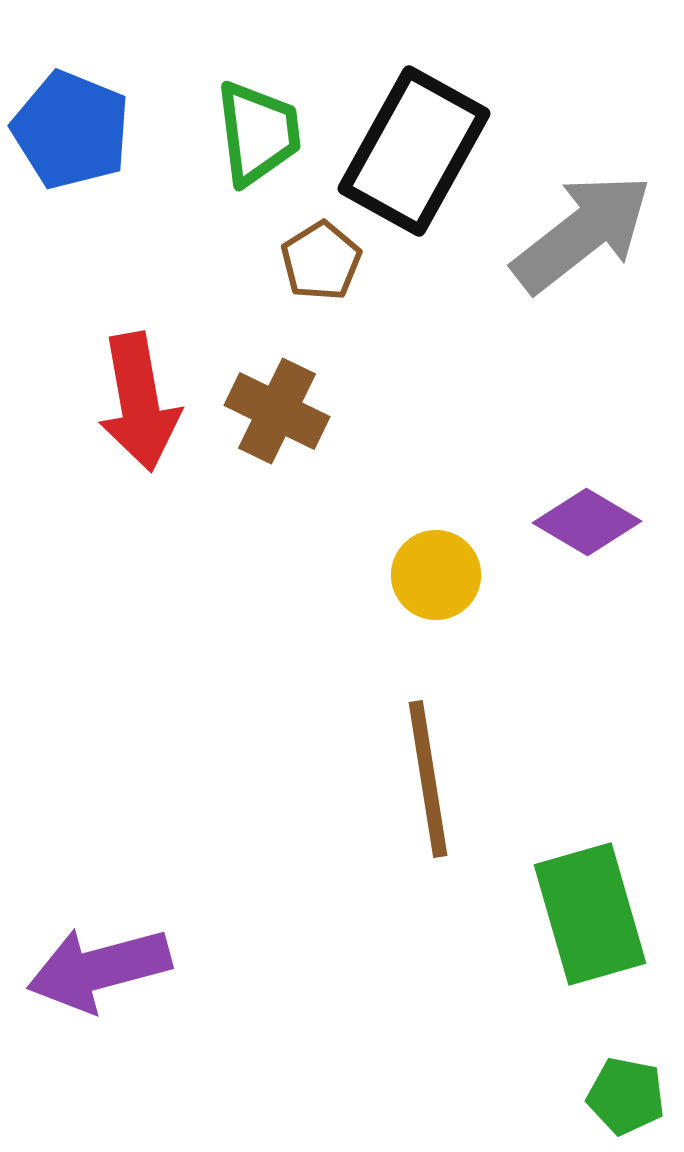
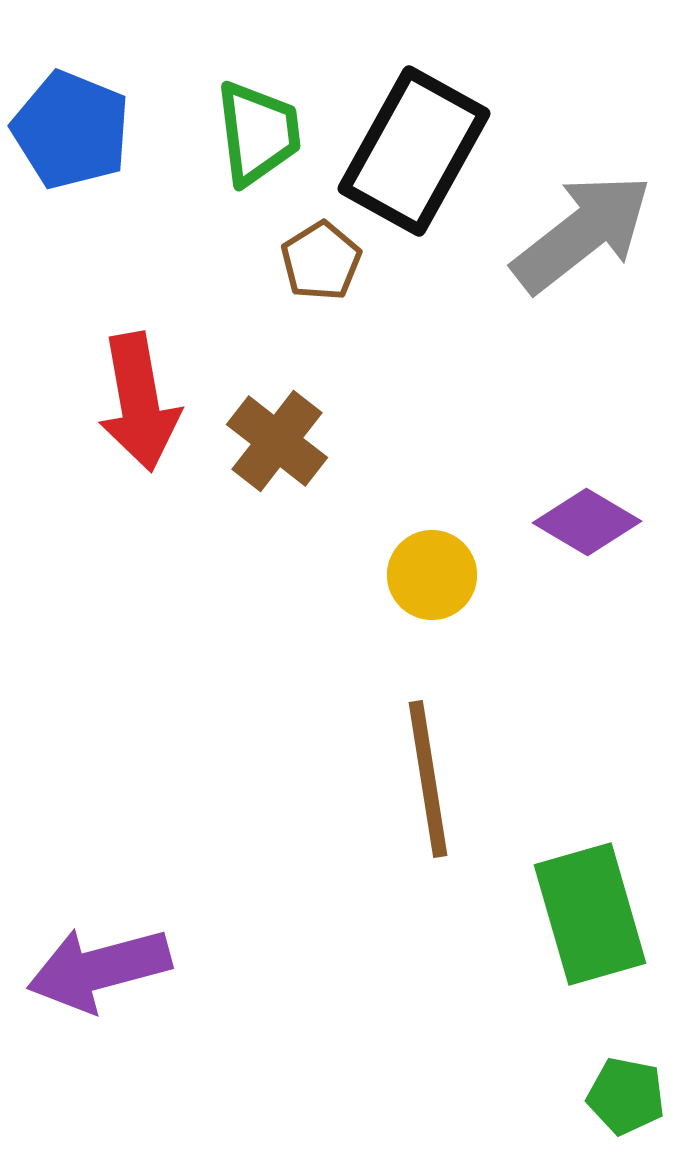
brown cross: moved 30 px down; rotated 12 degrees clockwise
yellow circle: moved 4 px left
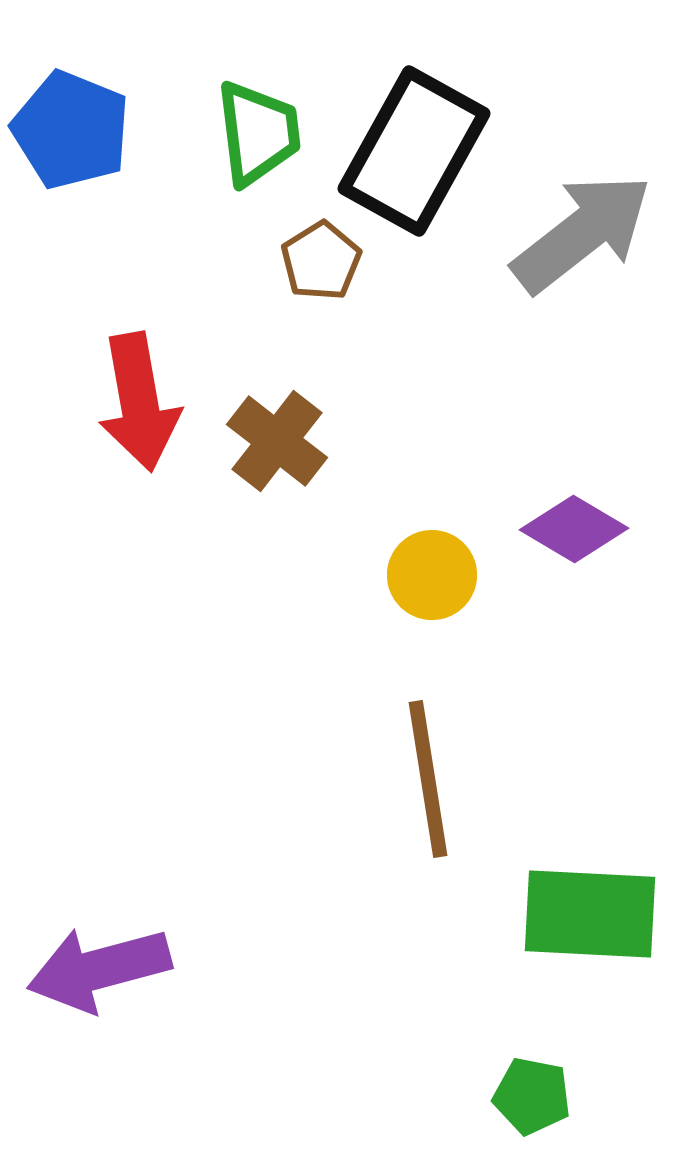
purple diamond: moved 13 px left, 7 px down
green rectangle: rotated 71 degrees counterclockwise
green pentagon: moved 94 px left
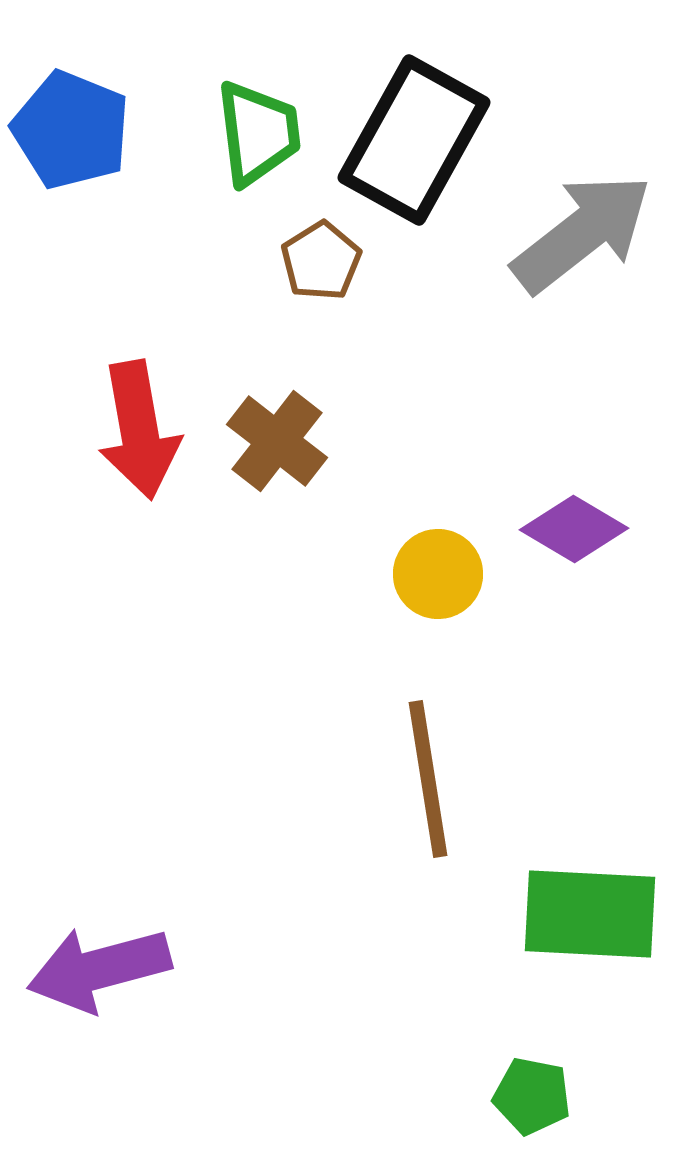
black rectangle: moved 11 px up
red arrow: moved 28 px down
yellow circle: moved 6 px right, 1 px up
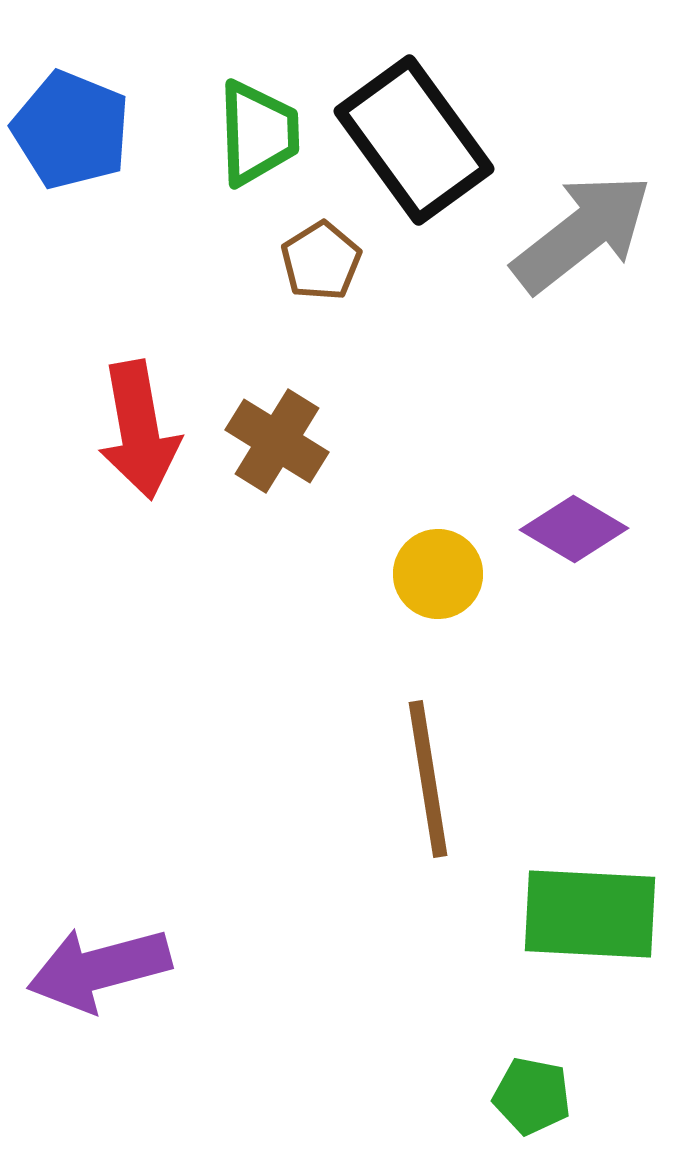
green trapezoid: rotated 5 degrees clockwise
black rectangle: rotated 65 degrees counterclockwise
brown cross: rotated 6 degrees counterclockwise
